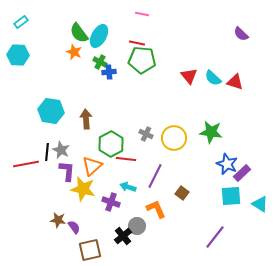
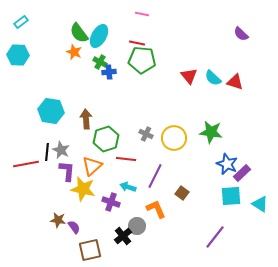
green hexagon at (111, 144): moved 5 px left, 5 px up; rotated 10 degrees clockwise
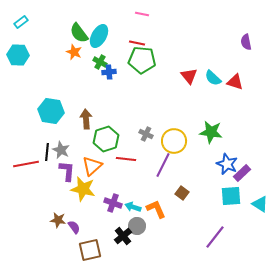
purple semicircle at (241, 34): moved 5 px right, 8 px down; rotated 35 degrees clockwise
yellow circle at (174, 138): moved 3 px down
purple line at (155, 176): moved 8 px right, 11 px up
cyan arrow at (128, 187): moved 5 px right, 20 px down
purple cross at (111, 202): moved 2 px right, 1 px down
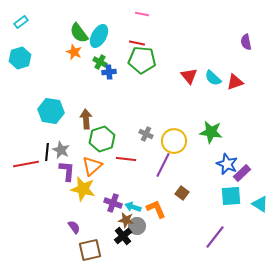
cyan hexagon at (18, 55): moved 2 px right, 3 px down; rotated 20 degrees counterclockwise
red triangle at (235, 82): rotated 36 degrees counterclockwise
green hexagon at (106, 139): moved 4 px left
brown star at (58, 220): moved 68 px right
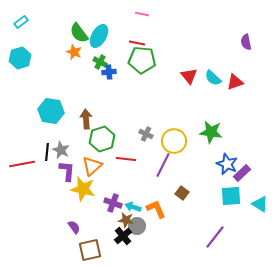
red line at (26, 164): moved 4 px left
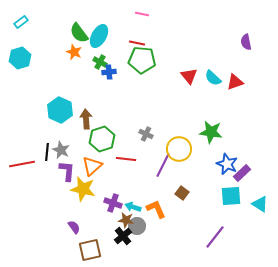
cyan hexagon at (51, 111): moved 9 px right, 1 px up; rotated 15 degrees clockwise
yellow circle at (174, 141): moved 5 px right, 8 px down
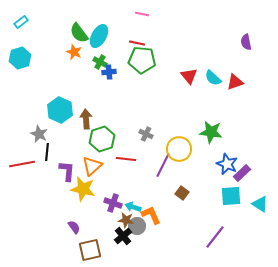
gray star at (61, 150): moved 22 px left, 16 px up
orange L-shape at (156, 209): moved 5 px left, 6 px down
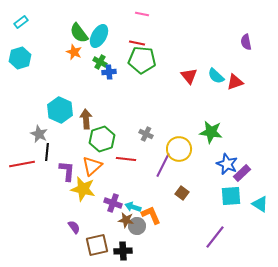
cyan semicircle at (213, 78): moved 3 px right, 2 px up
black cross at (123, 236): moved 15 px down; rotated 36 degrees clockwise
brown square at (90, 250): moved 7 px right, 5 px up
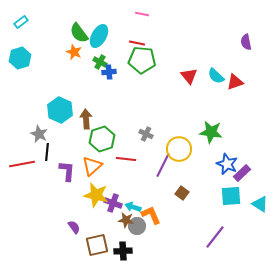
yellow star at (83, 189): moved 13 px right, 6 px down
